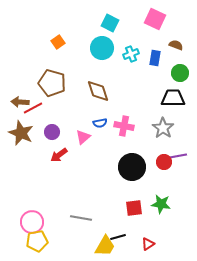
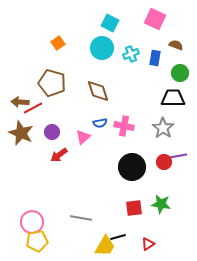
orange square: moved 1 px down
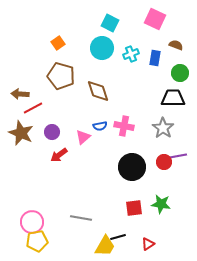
brown pentagon: moved 9 px right, 7 px up
brown arrow: moved 8 px up
blue semicircle: moved 3 px down
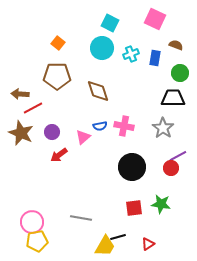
orange square: rotated 16 degrees counterclockwise
brown pentagon: moved 4 px left; rotated 16 degrees counterclockwise
purple line: rotated 18 degrees counterclockwise
red circle: moved 7 px right, 6 px down
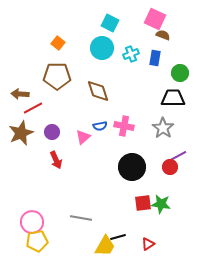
brown semicircle: moved 13 px left, 10 px up
brown star: rotated 25 degrees clockwise
red arrow: moved 3 px left, 5 px down; rotated 78 degrees counterclockwise
red circle: moved 1 px left, 1 px up
red square: moved 9 px right, 5 px up
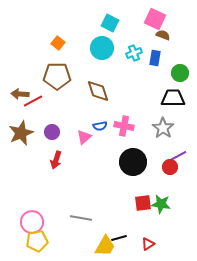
cyan cross: moved 3 px right, 1 px up
red line: moved 7 px up
pink triangle: moved 1 px right
red arrow: rotated 42 degrees clockwise
black circle: moved 1 px right, 5 px up
black line: moved 1 px right, 1 px down
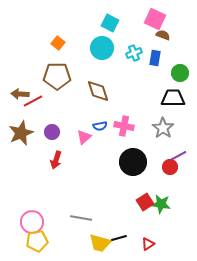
red square: moved 2 px right, 1 px up; rotated 24 degrees counterclockwise
yellow trapezoid: moved 5 px left, 3 px up; rotated 75 degrees clockwise
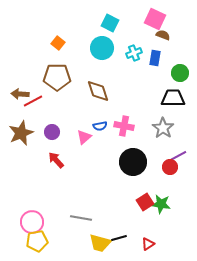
brown pentagon: moved 1 px down
red arrow: rotated 120 degrees clockwise
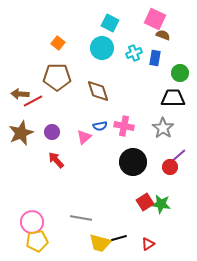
purple line: rotated 12 degrees counterclockwise
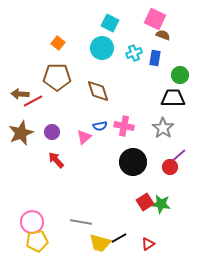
green circle: moved 2 px down
gray line: moved 4 px down
black line: rotated 14 degrees counterclockwise
